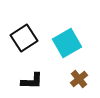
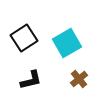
black L-shape: moved 1 px left, 1 px up; rotated 15 degrees counterclockwise
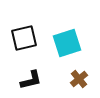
black square: rotated 20 degrees clockwise
cyan square: rotated 12 degrees clockwise
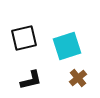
cyan square: moved 3 px down
brown cross: moved 1 px left, 1 px up
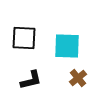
black square: rotated 16 degrees clockwise
cyan square: rotated 20 degrees clockwise
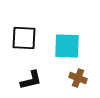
brown cross: rotated 30 degrees counterclockwise
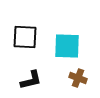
black square: moved 1 px right, 1 px up
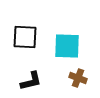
black L-shape: moved 1 px down
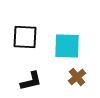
brown cross: moved 1 px left, 1 px up; rotated 30 degrees clockwise
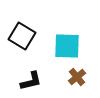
black square: moved 3 px left, 1 px up; rotated 28 degrees clockwise
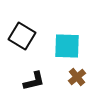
black L-shape: moved 3 px right
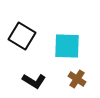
brown cross: moved 2 px down; rotated 18 degrees counterclockwise
black L-shape: rotated 45 degrees clockwise
